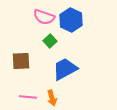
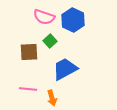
blue hexagon: moved 2 px right
brown square: moved 8 px right, 9 px up
pink line: moved 8 px up
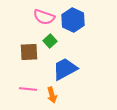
orange arrow: moved 3 px up
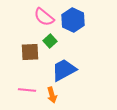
pink semicircle: rotated 20 degrees clockwise
brown square: moved 1 px right
blue trapezoid: moved 1 px left, 1 px down
pink line: moved 1 px left, 1 px down
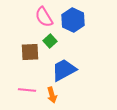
pink semicircle: rotated 20 degrees clockwise
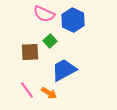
pink semicircle: moved 3 px up; rotated 35 degrees counterclockwise
pink line: rotated 48 degrees clockwise
orange arrow: moved 3 px left, 2 px up; rotated 42 degrees counterclockwise
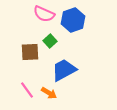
blue hexagon: rotated 15 degrees clockwise
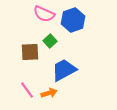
orange arrow: rotated 49 degrees counterclockwise
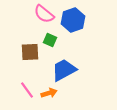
pink semicircle: rotated 15 degrees clockwise
green square: moved 1 px up; rotated 24 degrees counterclockwise
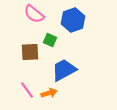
pink semicircle: moved 10 px left
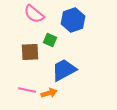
pink line: rotated 42 degrees counterclockwise
